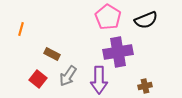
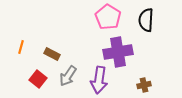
black semicircle: rotated 115 degrees clockwise
orange line: moved 18 px down
purple arrow: rotated 8 degrees clockwise
brown cross: moved 1 px left, 1 px up
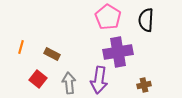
gray arrow: moved 1 px right, 7 px down; rotated 140 degrees clockwise
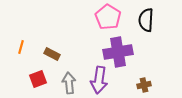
red square: rotated 30 degrees clockwise
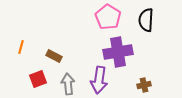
brown rectangle: moved 2 px right, 2 px down
gray arrow: moved 1 px left, 1 px down
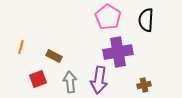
gray arrow: moved 2 px right, 2 px up
